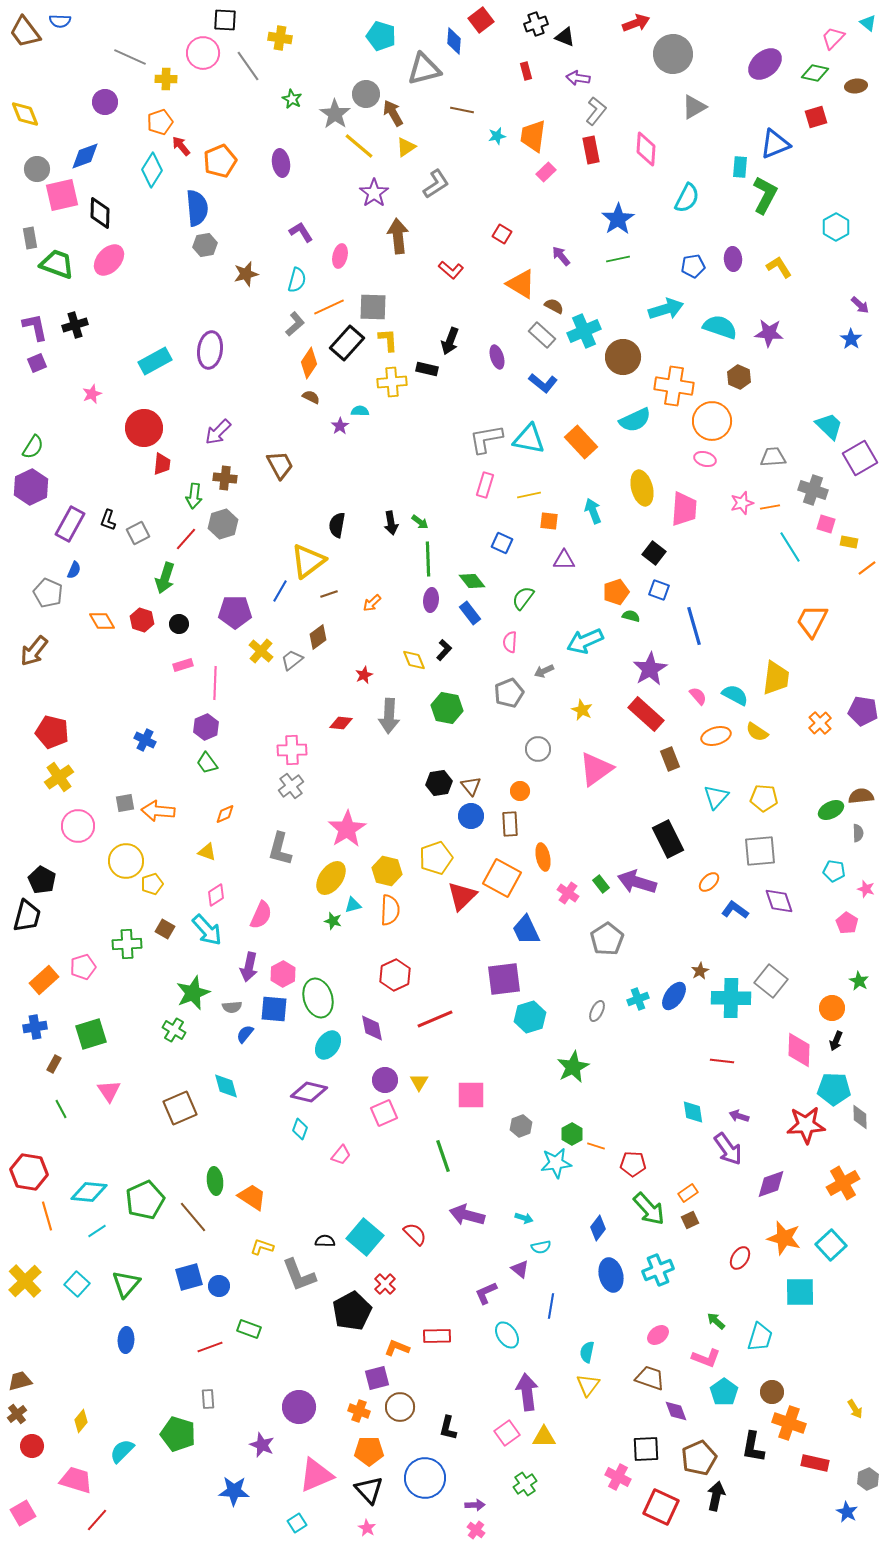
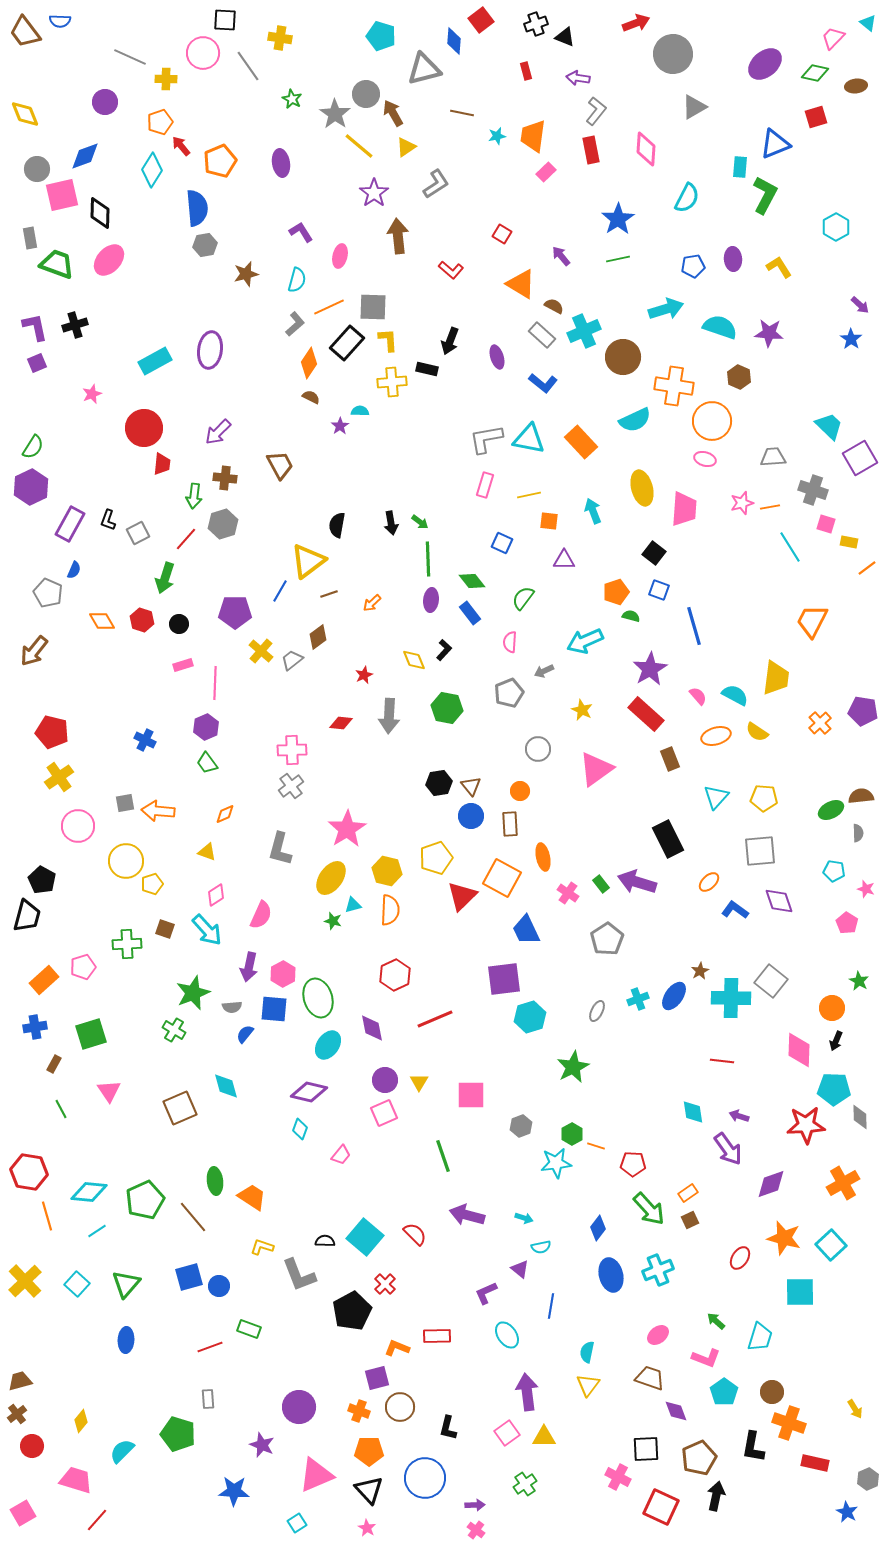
brown line at (462, 110): moved 3 px down
brown square at (165, 929): rotated 12 degrees counterclockwise
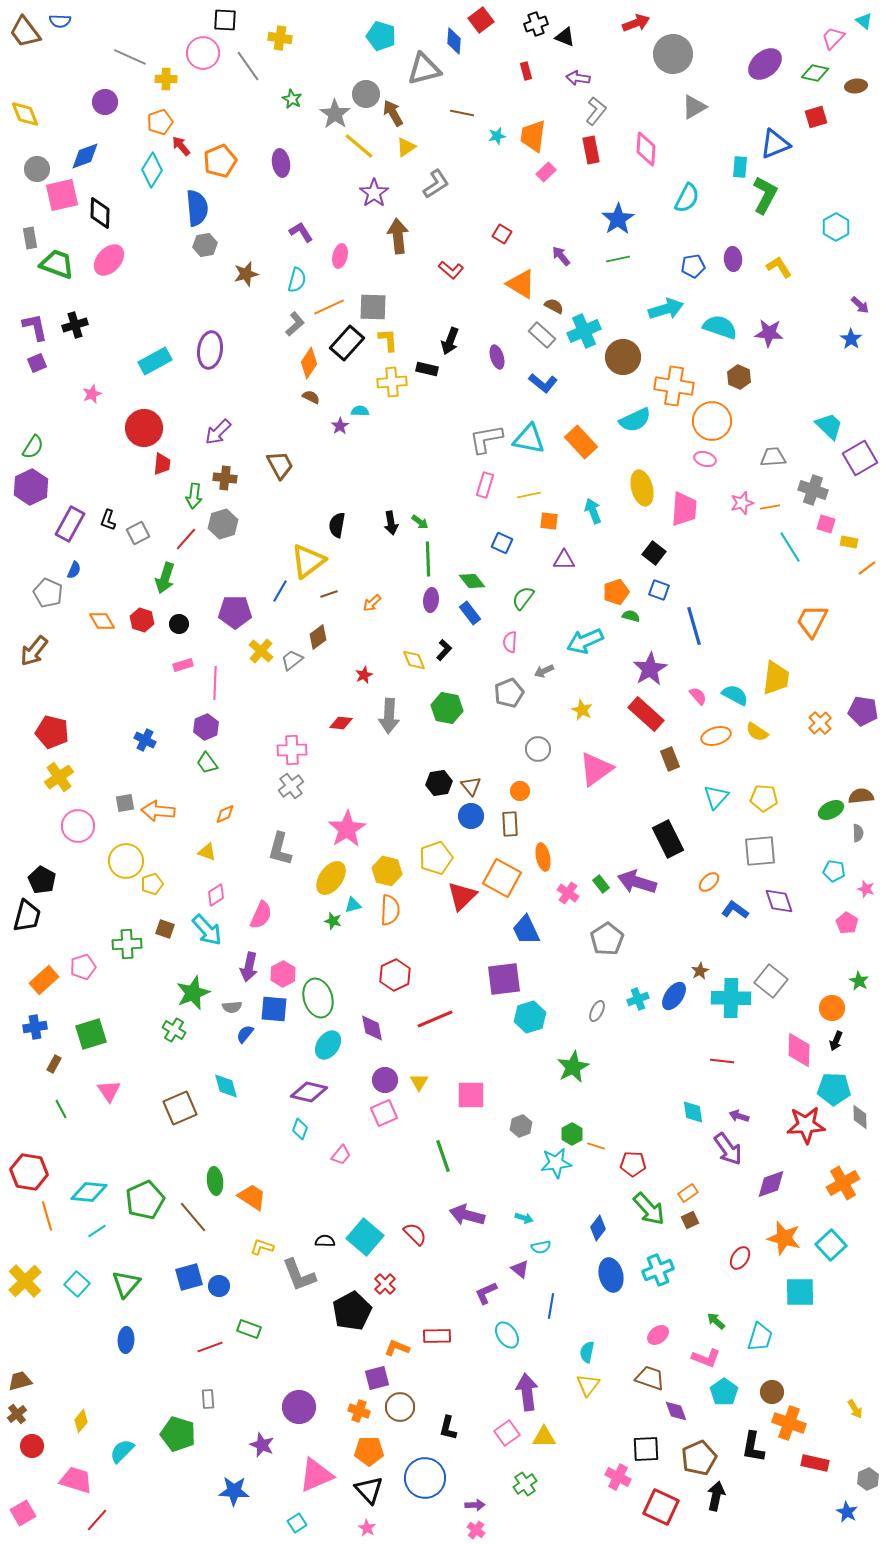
cyan triangle at (868, 23): moved 4 px left, 2 px up
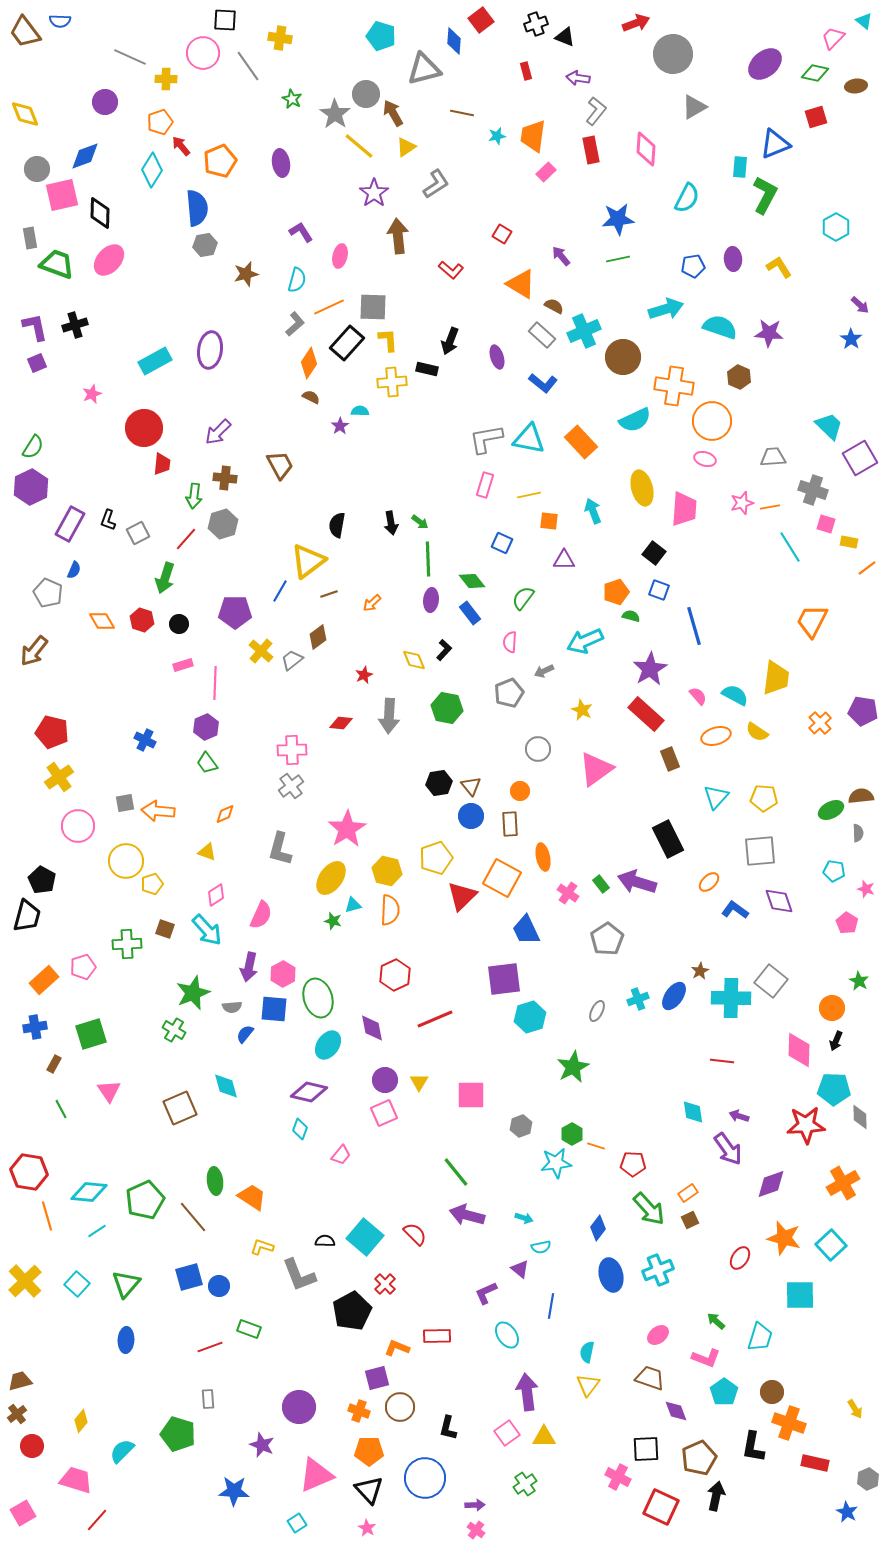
blue star at (618, 219): rotated 28 degrees clockwise
green line at (443, 1156): moved 13 px right, 16 px down; rotated 20 degrees counterclockwise
cyan square at (800, 1292): moved 3 px down
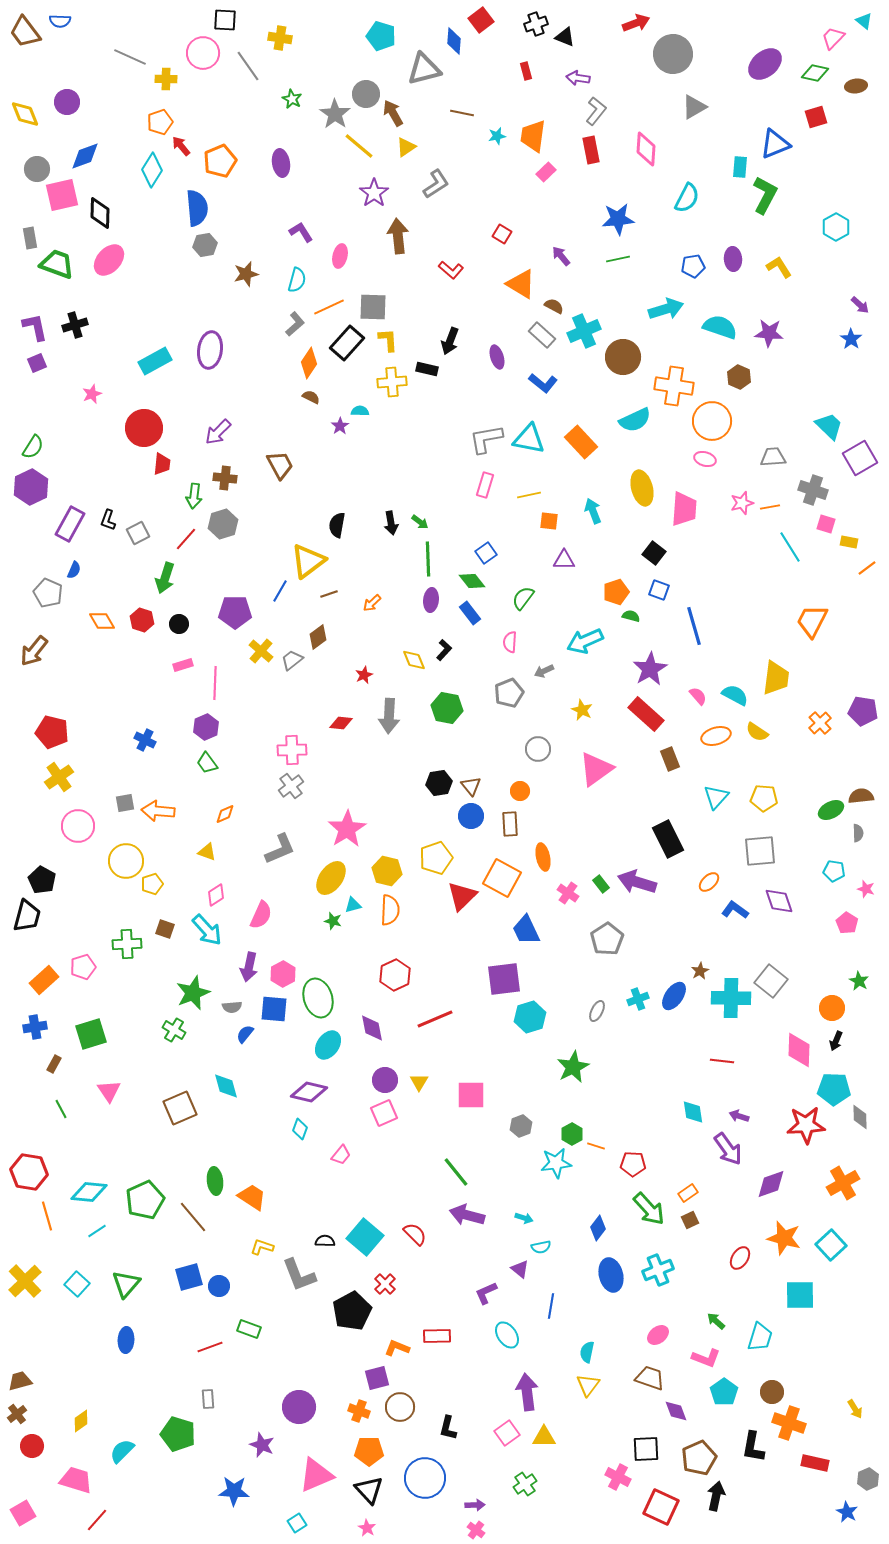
purple circle at (105, 102): moved 38 px left
blue square at (502, 543): moved 16 px left, 10 px down; rotated 30 degrees clockwise
gray L-shape at (280, 849): rotated 128 degrees counterclockwise
yellow diamond at (81, 1421): rotated 15 degrees clockwise
